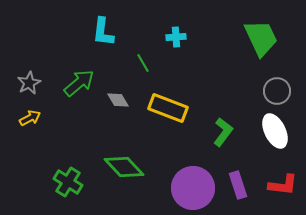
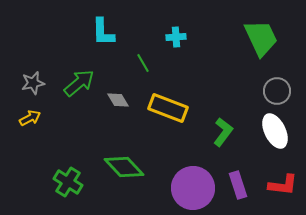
cyan L-shape: rotated 8 degrees counterclockwise
gray star: moved 4 px right; rotated 15 degrees clockwise
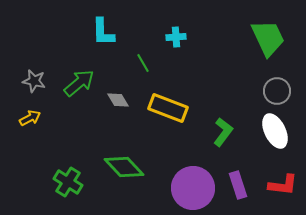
green trapezoid: moved 7 px right
gray star: moved 1 px right, 2 px up; rotated 25 degrees clockwise
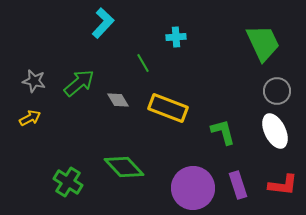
cyan L-shape: moved 9 px up; rotated 136 degrees counterclockwise
green trapezoid: moved 5 px left, 5 px down
green L-shape: rotated 52 degrees counterclockwise
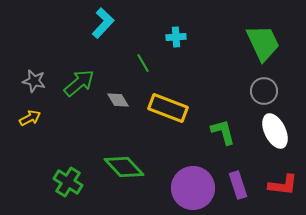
gray circle: moved 13 px left
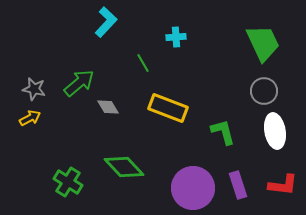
cyan L-shape: moved 3 px right, 1 px up
gray star: moved 8 px down
gray diamond: moved 10 px left, 7 px down
white ellipse: rotated 16 degrees clockwise
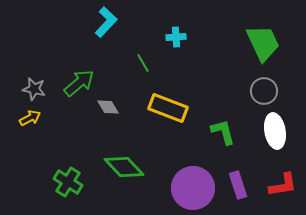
red L-shape: rotated 16 degrees counterclockwise
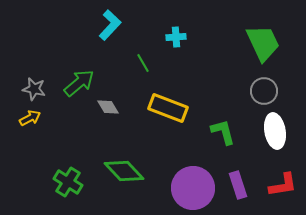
cyan L-shape: moved 4 px right, 3 px down
green diamond: moved 4 px down
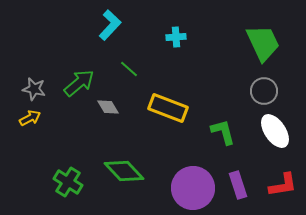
green line: moved 14 px left, 6 px down; rotated 18 degrees counterclockwise
white ellipse: rotated 24 degrees counterclockwise
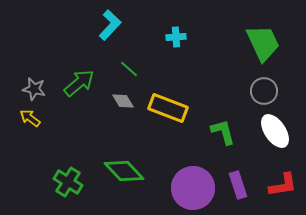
gray diamond: moved 15 px right, 6 px up
yellow arrow: rotated 115 degrees counterclockwise
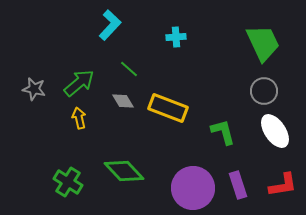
yellow arrow: moved 49 px right; rotated 40 degrees clockwise
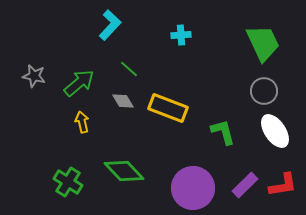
cyan cross: moved 5 px right, 2 px up
gray star: moved 13 px up
yellow arrow: moved 3 px right, 4 px down
purple rectangle: moved 7 px right; rotated 64 degrees clockwise
